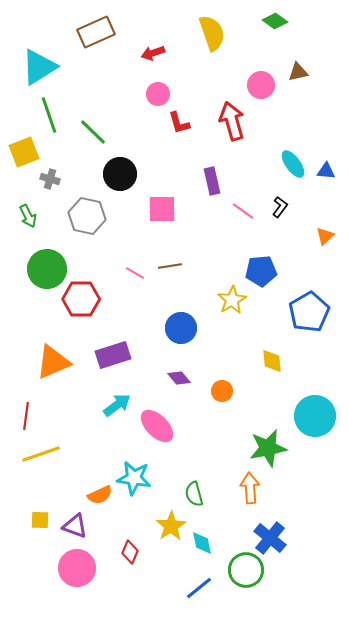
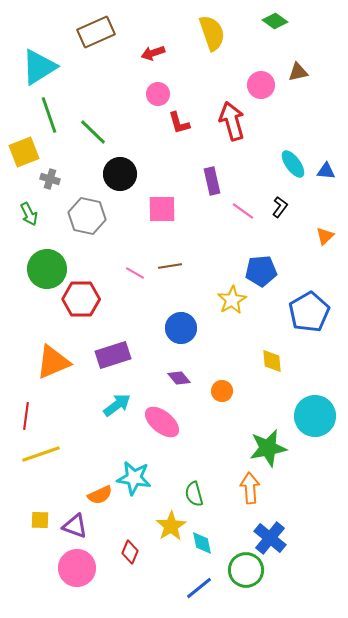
green arrow at (28, 216): moved 1 px right, 2 px up
pink ellipse at (157, 426): moved 5 px right, 4 px up; rotated 6 degrees counterclockwise
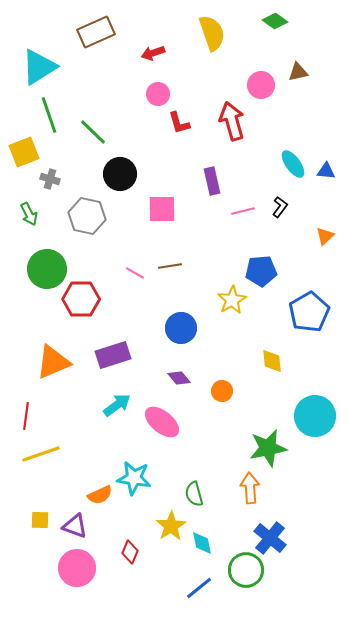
pink line at (243, 211): rotated 50 degrees counterclockwise
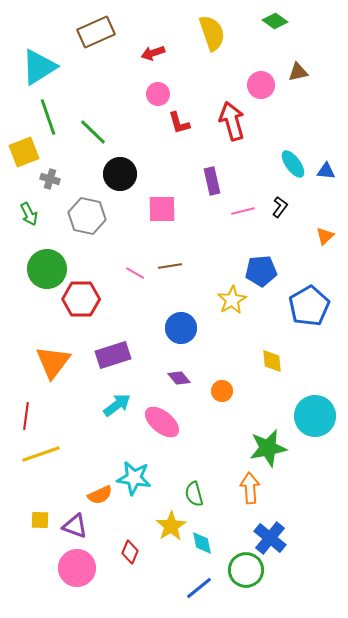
green line at (49, 115): moved 1 px left, 2 px down
blue pentagon at (309, 312): moved 6 px up
orange triangle at (53, 362): rotated 30 degrees counterclockwise
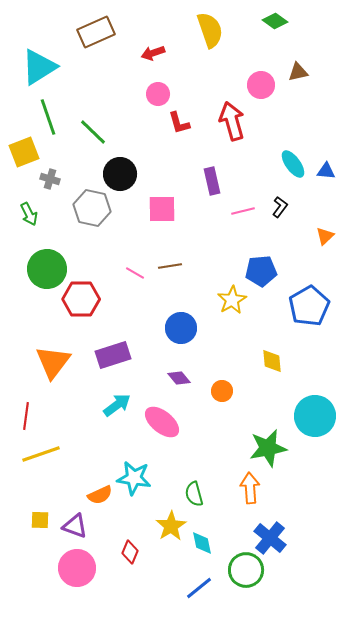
yellow semicircle at (212, 33): moved 2 px left, 3 px up
gray hexagon at (87, 216): moved 5 px right, 8 px up
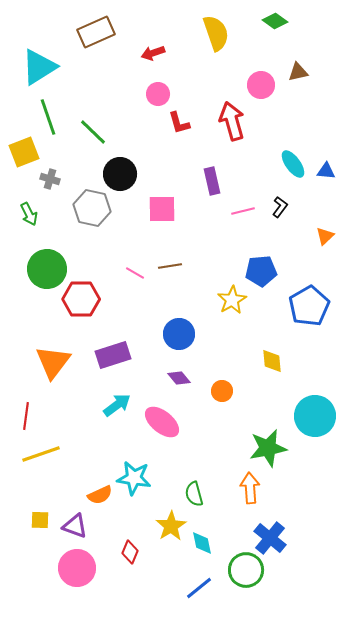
yellow semicircle at (210, 30): moved 6 px right, 3 px down
blue circle at (181, 328): moved 2 px left, 6 px down
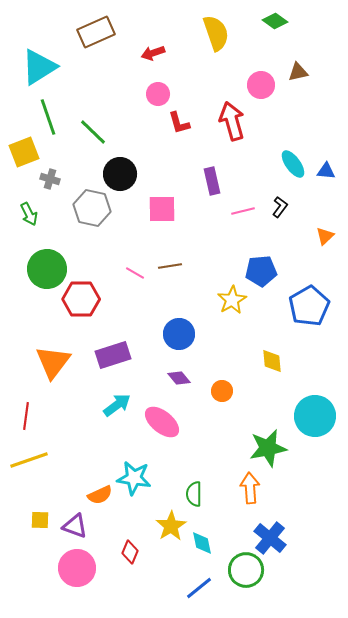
yellow line at (41, 454): moved 12 px left, 6 px down
green semicircle at (194, 494): rotated 15 degrees clockwise
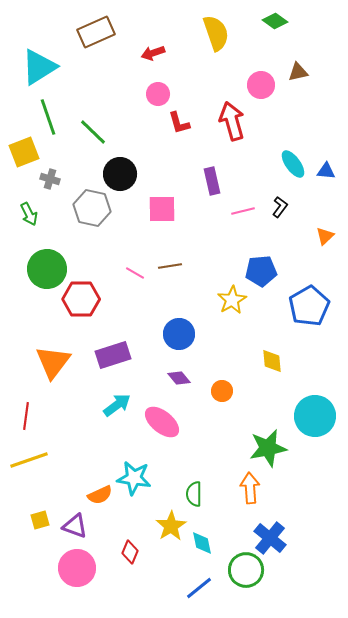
yellow square at (40, 520): rotated 18 degrees counterclockwise
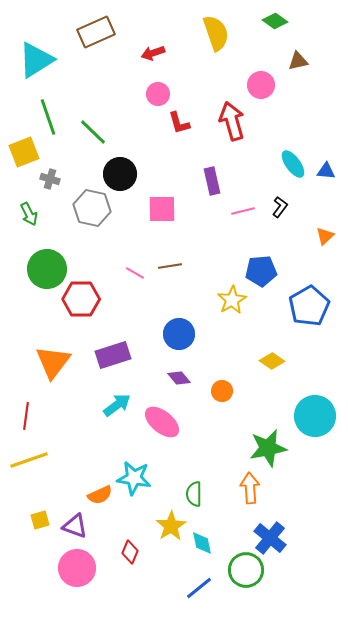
cyan triangle at (39, 67): moved 3 px left, 7 px up
brown triangle at (298, 72): moved 11 px up
yellow diamond at (272, 361): rotated 50 degrees counterclockwise
